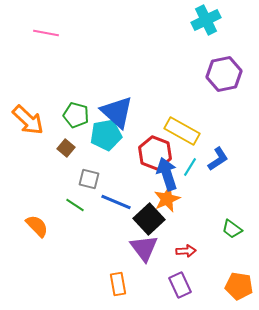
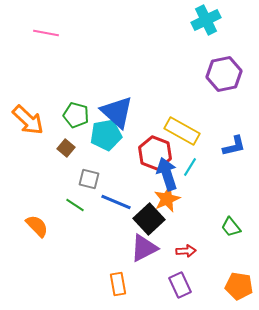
blue L-shape: moved 16 px right, 13 px up; rotated 20 degrees clockwise
green trapezoid: moved 1 px left, 2 px up; rotated 15 degrees clockwise
purple triangle: rotated 40 degrees clockwise
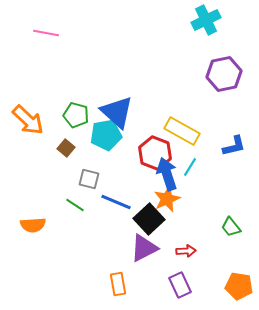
orange semicircle: moved 4 px left, 1 px up; rotated 130 degrees clockwise
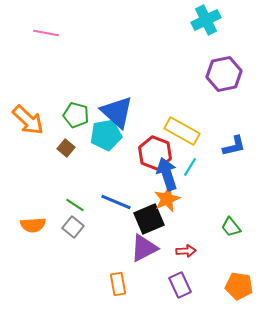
gray square: moved 16 px left, 48 px down; rotated 25 degrees clockwise
black square: rotated 20 degrees clockwise
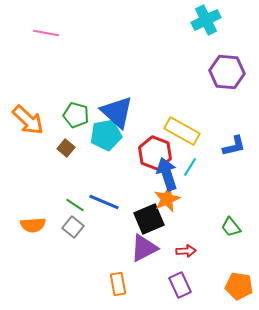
purple hexagon: moved 3 px right, 2 px up; rotated 16 degrees clockwise
blue line: moved 12 px left
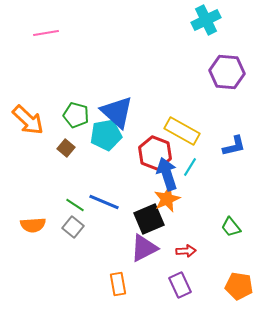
pink line: rotated 20 degrees counterclockwise
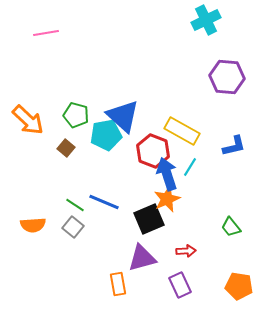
purple hexagon: moved 5 px down
blue triangle: moved 6 px right, 4 px down
red hexagon: moved 2 px left, 2 px up
purple triangle: moved 2 px left, 10 px down; rotated 12 degrees clockwise
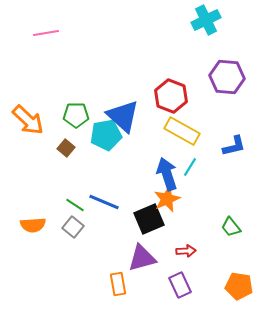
green pentagon: rotated 15 degrees counterclockwise
red hexagon: moved 18 px right, 55 px up
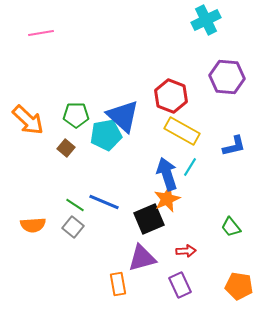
pink line: moved 5 px left
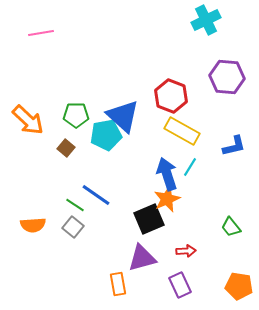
blue line: moved 8 px left, 7 px up; rotated 12 degrees clockwise
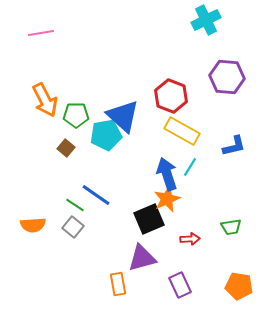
orange arrow: moved 17 px right, 20 px up; rotated 20 degrees clockwise
green trapezoid: rotated 60 degrees counterclockwise
red arrow: moved 4 px right, 12 px up
